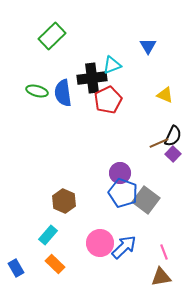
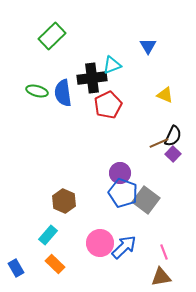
red pentagon: moved 5 px down
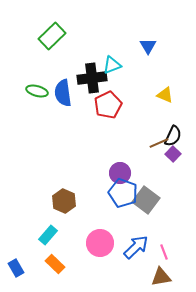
blue arrow: moved 12 px right
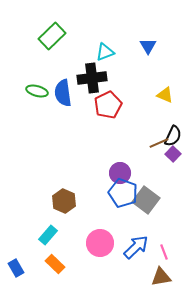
cyan triangle: moved 7 px left, 13 px up
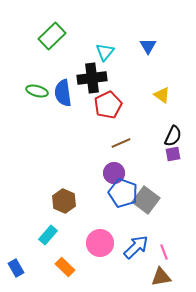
cyan triangle: rotated 30 degrees counterclockwise
yellow triangle: moved 3 px left; rotated 12 degrees clockwise
brown line: moved 38 px left
purple square: rotated 35 degrees clockwise
purple circle: moved 6 px left
orange rectangle: moved 10 px right, 3 px down
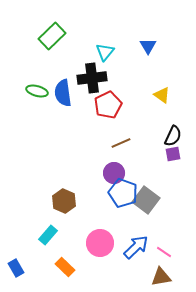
pink line: rotated 35 degrees counterclockwise
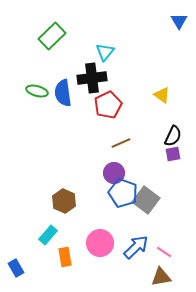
blue triangle: moved 31 px right, 25 px up
orange rectangle: moved 10 px up; rotated 36 degrees clockwise
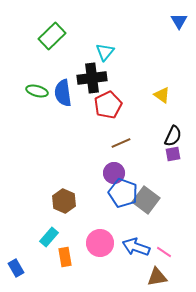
cyan rectangle: moved 1 px right, 2 px down
blue arrow: rotated 116 degrees counterclockwise
brown triangle: moved 4 px left
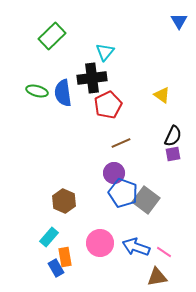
blue rectangle: moved 40 px right
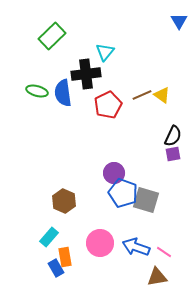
black cross: moved 6 px left, 4 px up
brown line: moved 21 px right, 48 px up
gray square: rotated 20 degrees counterclockwise
